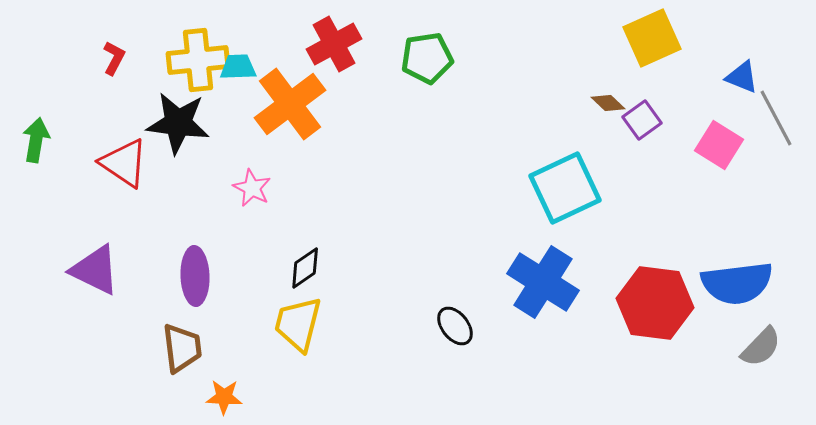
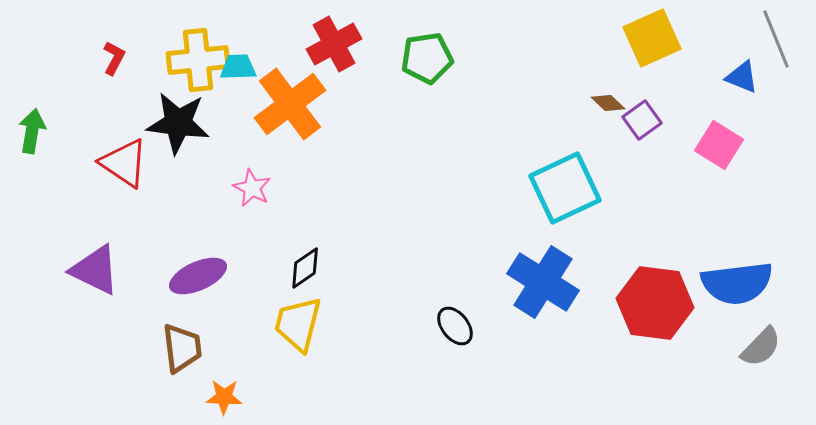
gray line: moved 79 px up; rotated 6 degrees clockwise
green arrow: moved 4 px left, 9 px up
purple ellipse: moved 3 px right; rotated 68 degrees clockwise
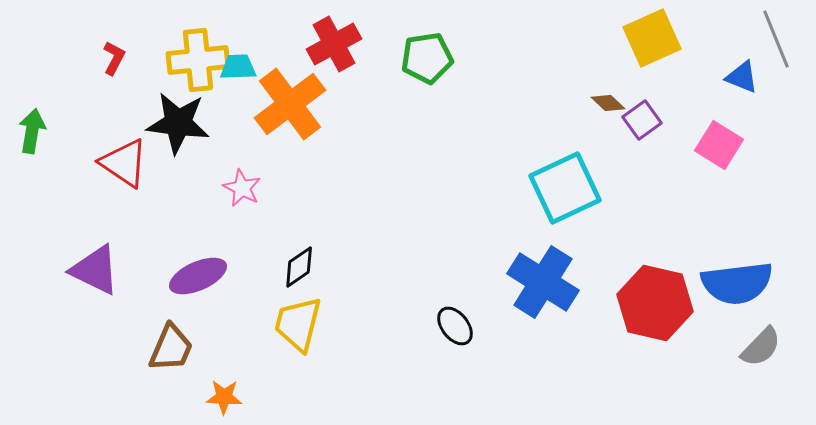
pink star: moved 10 px left
black diamond: moved 6 px left, 1 px up
red hexagon: rotated 6 degrees clockwise
brown trapezoid: moved 11 px left; rotated 30 degrees clockwise
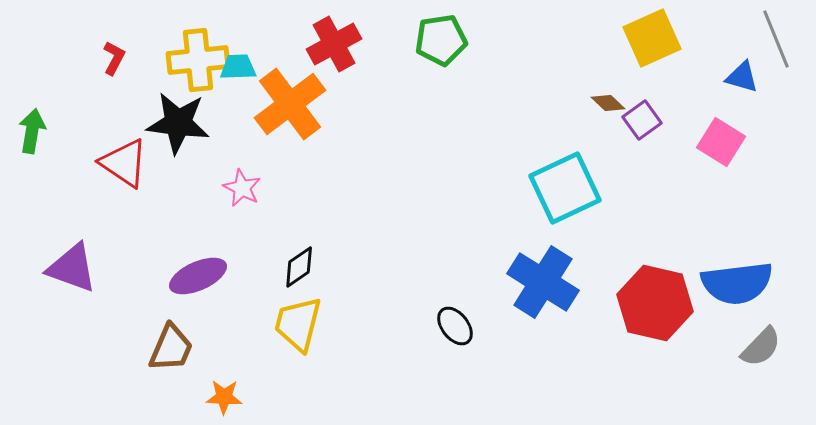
green pentagon: moved 14 px right, 18 px up
blue triangle: rotated 6 degrees counterclockwise
pink square: moved 2 px right, 3 px up
purple triangle: moved 23 px left, 2 px up; rotated 6 degrees counterclockwise
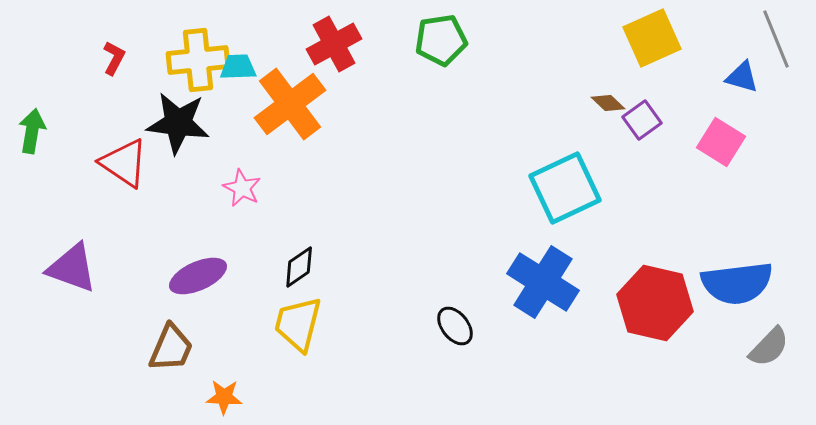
gray semicircle: moved 8 px right
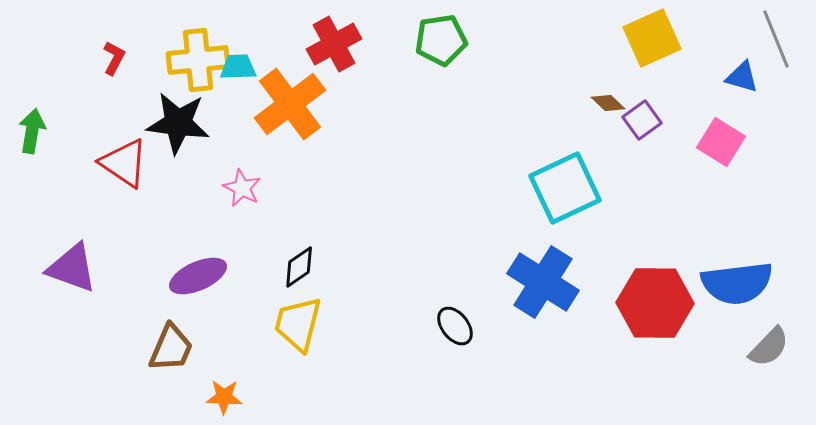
red hexagon: rotated 12 degrees counterclockwise
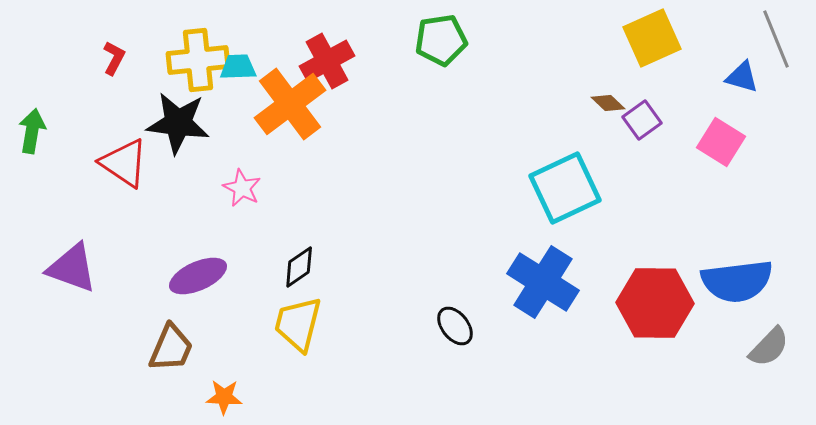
red cross: moved 7 px left, 17 px down
blue semicircle: moved 2 px up
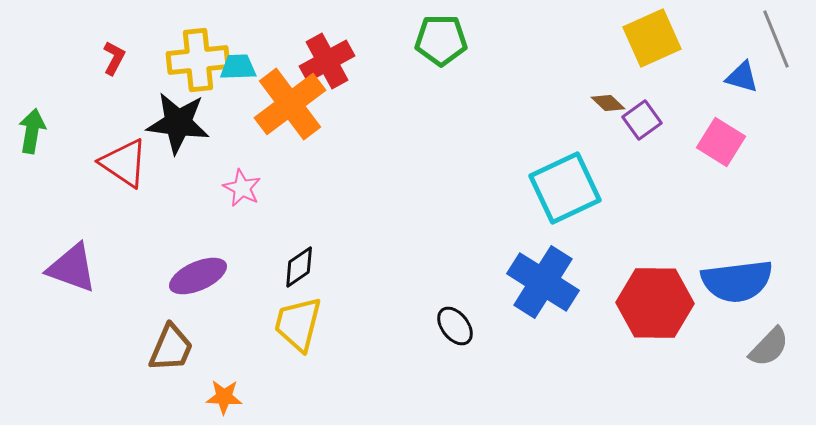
green pentagon: rotated 9 degrees clockwise
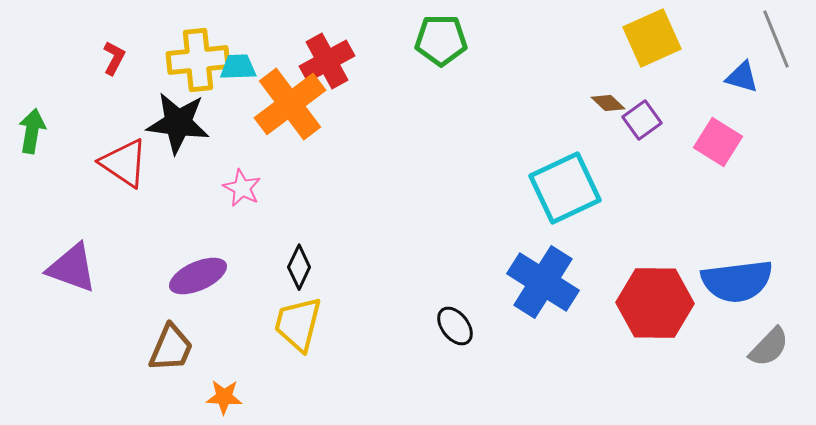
pink square: moved 3 px left
black diamond: rotated 30 degrees counterclockwise
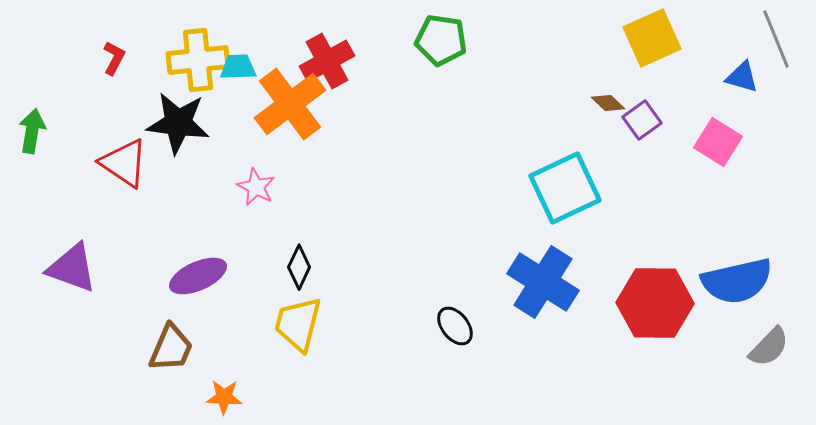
green pentagon: rotated 9 degrees clockwise
pink star: moved 14 px right, 1 px up
blue semicircle: rotated 6 degrees counterclockwise
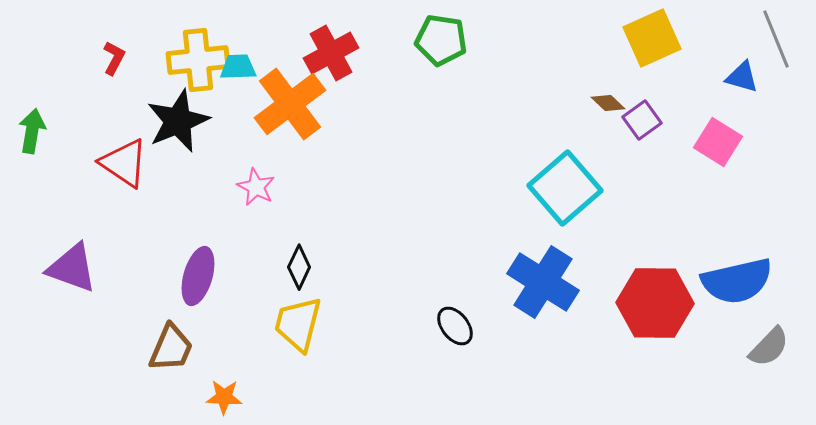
red cross: moved 4 px right, 8 px up
black star: moved 2 px up; rotated 30 degrees counterclockwise
cyan square: rotated 16 degrees counterclockwise
purple ellipse: rotated 50 degrees counterclockwise
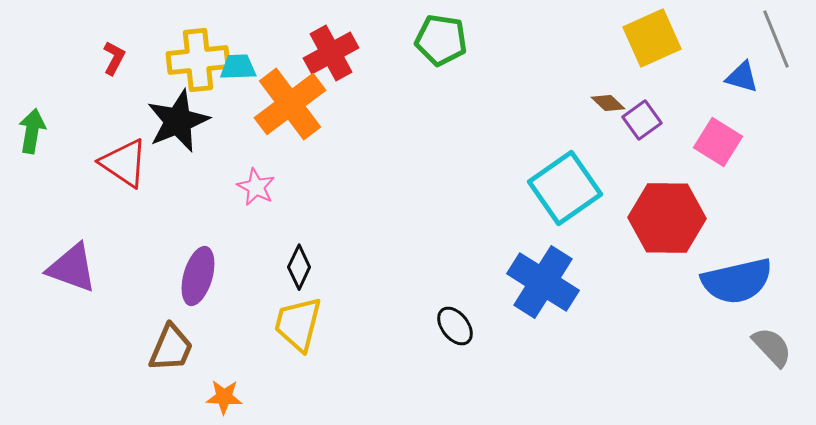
cyan square: rotated 6 degrees clockwise
red hexagon: moved 12 px right, 85 px up
gray semicircle: moved 3 px right; rotated 87 degrees counterclockwise
